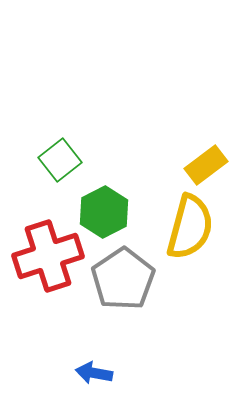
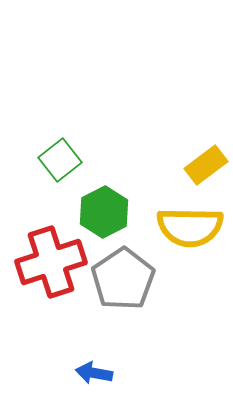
yellow semicircle: rotated 76 degrees clockwise
red cross: moved 3 px right, 6 px down
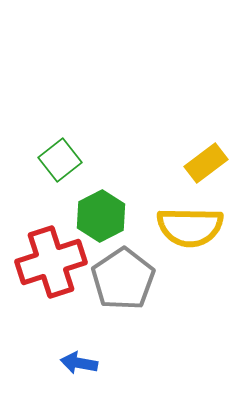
yellow rectangle: moved 2 px up
green hexagon: moved 3 px left, 4 px down
blue arrow: moved 15 px left, 10 px up
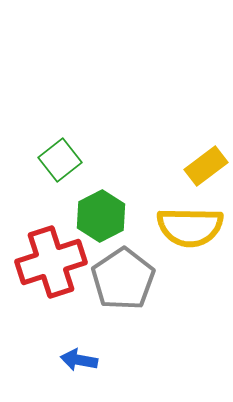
yellow rectangle: moved 3 px down
blue arrow: moved 3 px up
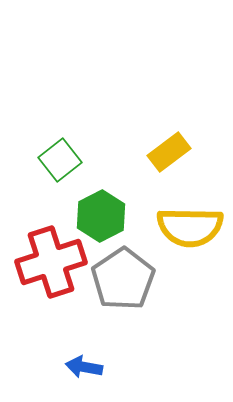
yellow rectangle: moved 37 px left, 14 px up
blue arrow: moved 5 px right, 7 px down
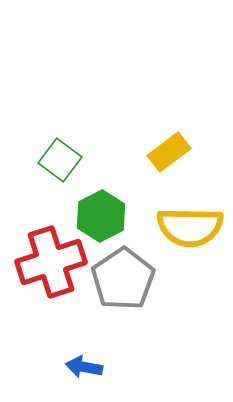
green square: rotated 15 degrees counterclockwise
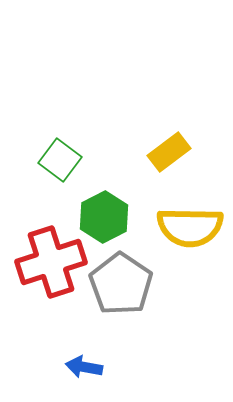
green hexagon: moved 3 px right, 1 px down
gray pentagon: moved 2 px left, 5 px down; rotated 4 degrees counterclockwise
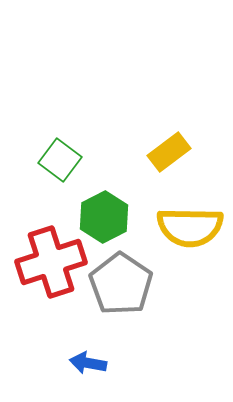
blue arrow: moved 4 px right, 4 px up
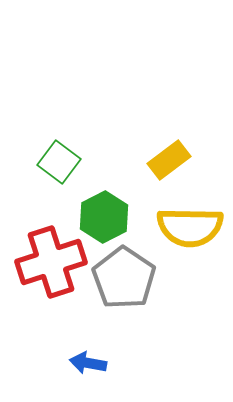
yellow rectangle: moved 8 px down
green square: moved 1 px left, 2 px down
gray pentagon: moved 3 px right, 6 px up
